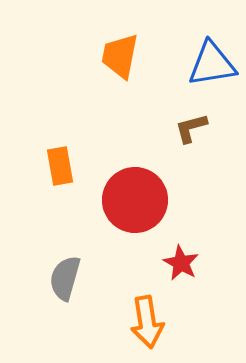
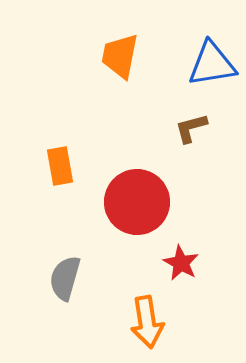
red circle: moved 2 px right, 2 px down
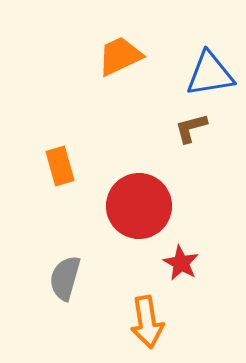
orange trapezoid: rotated 54 degrees clockwise
blue triangle: moved 2 px left, 10 px down
orange rectangle: rotated 6 degrees counterclockwise
red circle: moved 2 px right, 4 px down
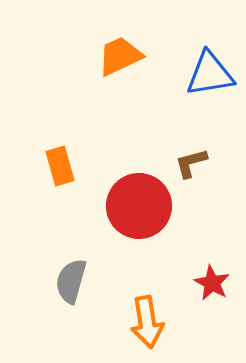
brown L-shape: moved 35 px down
red star: moved 31 px right, 20 px down
gray semicircle: moved 6 px right, 3 px down
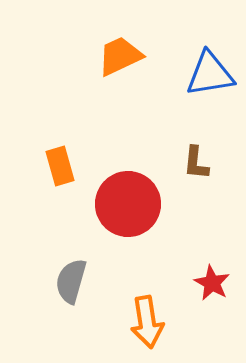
brown L-shape: moved 5 px right; rotated 69 degrees counterclockwise
red circle: moved 11 px left, 2 px up
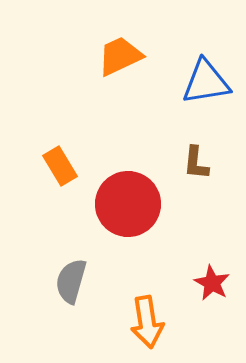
blue triangle: moved 4 px left, 8 px down
orange rectangle: rotated 15 degrees counterclockwise
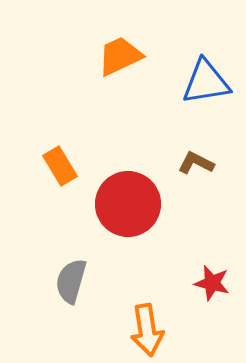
brown L-shape: rotated 111 degrees clockwise
red star: rotated 15 degrees counterclockwise
orange arrow: moved 8 px down
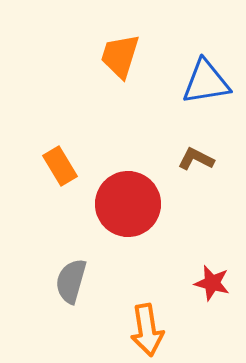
orange trapezoid: rotated 48 degrees counterclockwise
brown L-shape: moved 4 px up
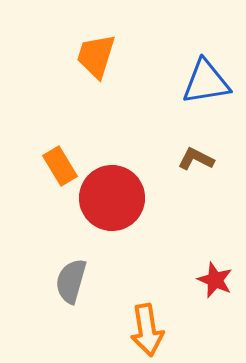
orange trapezoid: moved 24 px left
red circle: moved 16 px left, 6 px up
red star: moved 3 px right, 3 px up; rotated 9 degrees clockwise
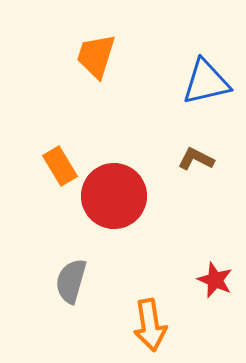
blue triangle: rotated 4 degrees counterclockwise
red circle: moved 2 px right, 2 px up
orange arrow: moved 3 px right, 5 px up
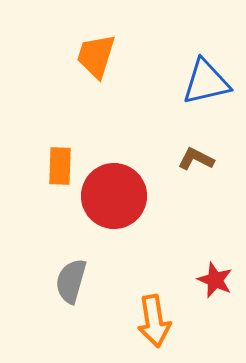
orange rectangle: rotated 33 degrees clockwise
orange arrow: moved 4 px right, 4 px up
